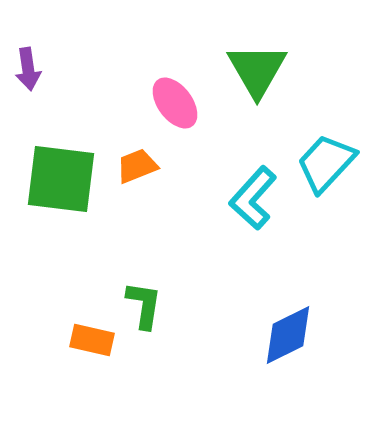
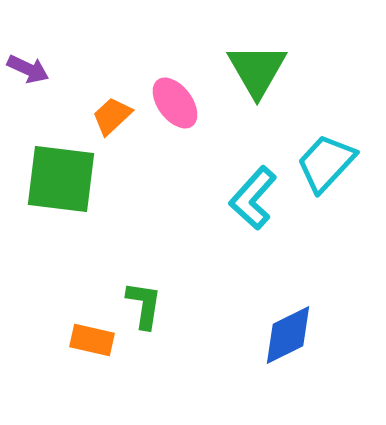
purple arrow: rotated 57 degrees counterclockwise
orange trapezoid: moved 25 px left, 50 px up; rotated 21 degrees counterclockwise
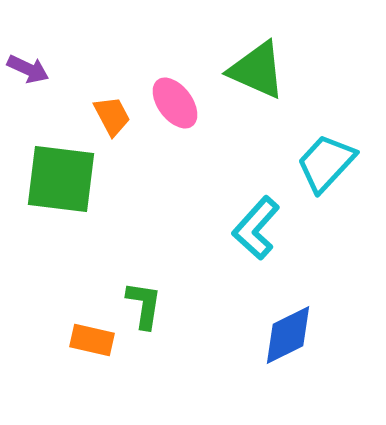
green triangle: rotated 36 degrees counterclockwise
orange trapezoid: rotated 105 degrees clockwise
cyan L-shape: moved 3 px right, 30 px down
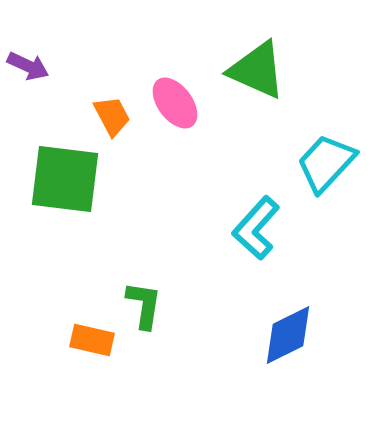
purple arrow: moved 3 px up
green square: moved 4 px right
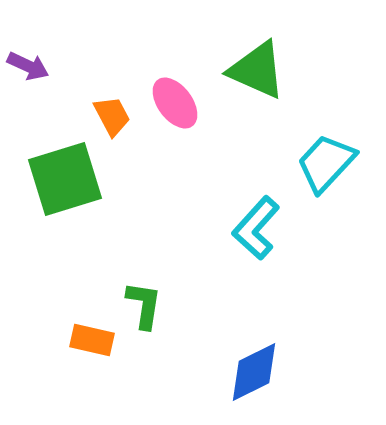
green square: rotated 24 degrees counterclockwise
blue diamond: moved 34 px left, 37 px down
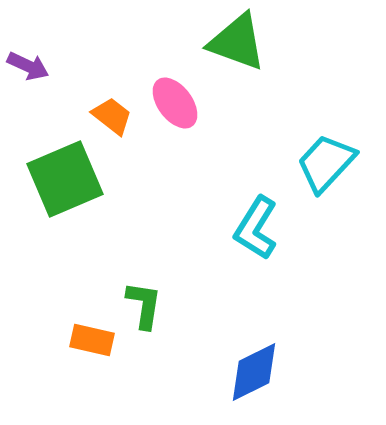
green triangle: moved 20 px left, 28 px up; rotated 4 degrees counterclockwise
orange trapezoid: rotated 24 degrees counterclockwise
green square: rotated 6 degrees counterclockwise
cyan L-shape: rotated 10 degrees counterclockwise
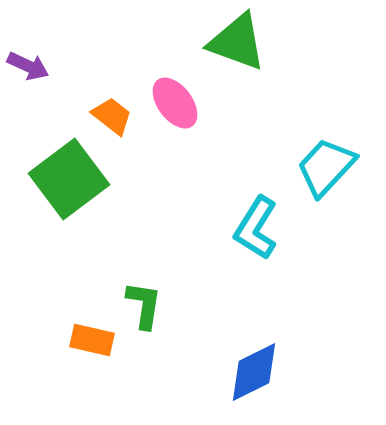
cyan trapezoid: moved 4 px down
green square: moved 4 px right; rotated 14 degrees counterclockwise
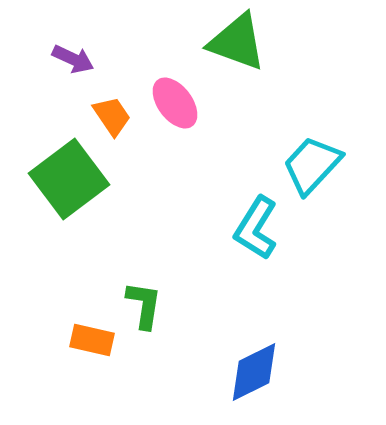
purple arrow: moved 45 px right, 7 px up
orange trapezoid: rotated 18 degrees clockwise
cyan trapezoid: moved 14 px left, 2 px up
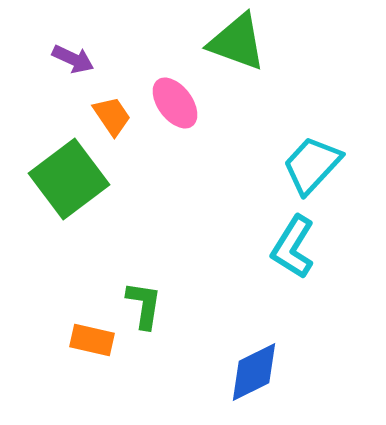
cyan L-shape: moved 37 px right, 19 px down
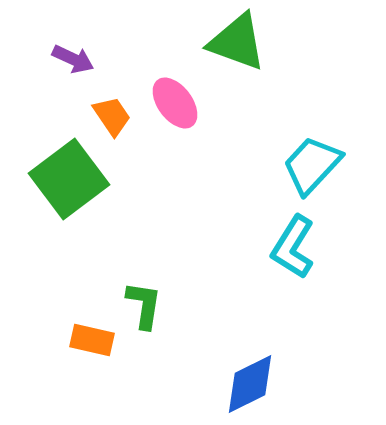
blue diamond: moved 4 px left, 12 px down
